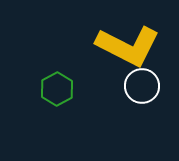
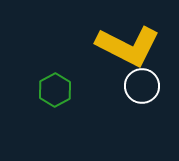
green hexagon: moved 2 px left, 1 px down
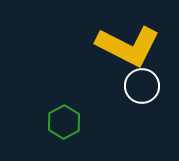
green hexagon: moved 9 px right, 32 px down
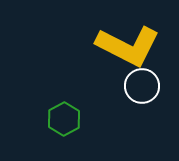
green hexagon: moved 3 px up
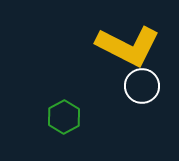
green hexagon: moved 2 px up
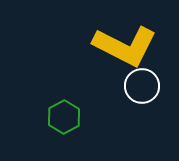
yellow L-shape: moved 3 px left
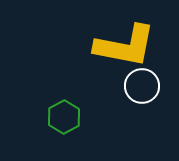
yellow L-shape: rotated 16 degrees counterclockwise
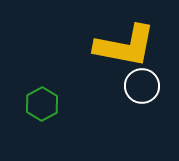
green hexagon: moved 22 px left, 13 px up
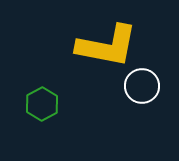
yellow L-shape: moved 18 px left
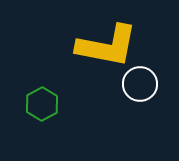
white circle: moved 2 px left, 2 px up
